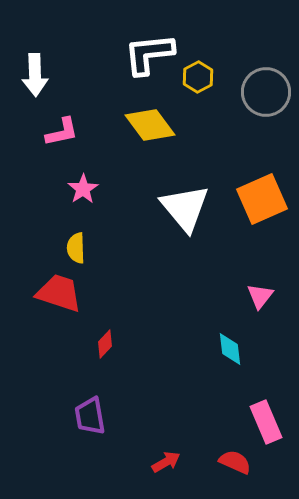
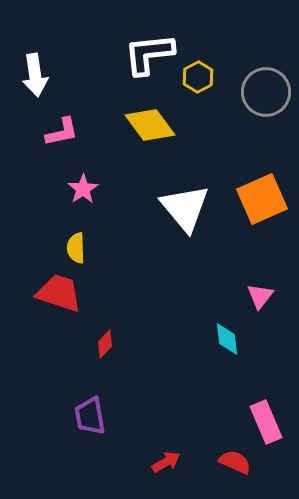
white arrow: rotated 6 degrees counterclockwise
cyan diamond: moved 3 px left, 10 px up
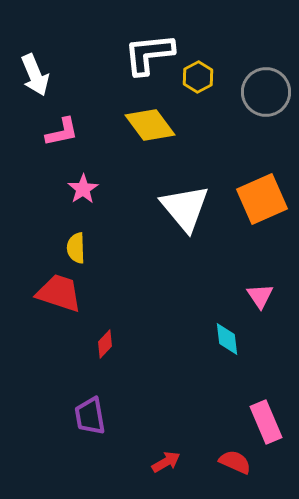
white arrow: rotated 15 degrees counterclockwise
pink triangle: rotated 12 degrees counterclockwise
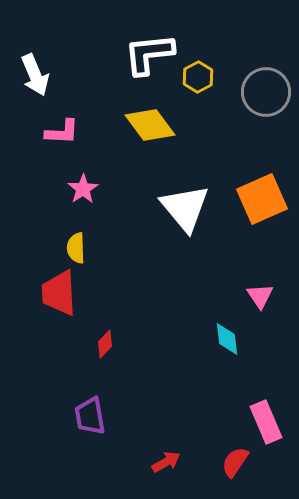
pink L-shape: rotated 15 degrees clockwise
red trapezoid: rotated 111 degrees counterclockwise
red semicircle: rotated 80 degrees counterclockwise
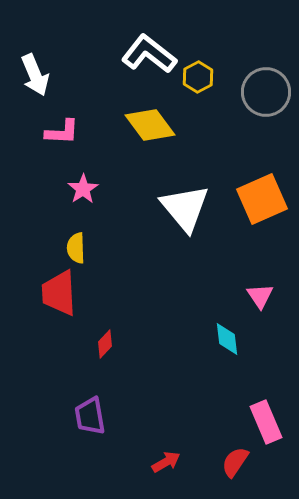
white L-shape: rotated 44 degrees clockwise
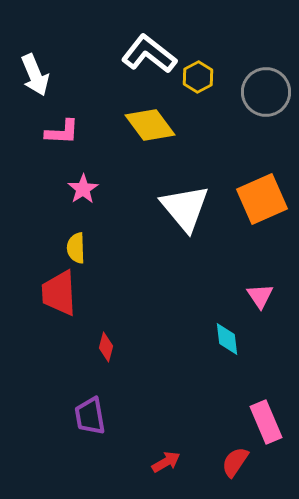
red diamond: moved 1 px right, 3 px down; rotated 28 degrees counterclockwise
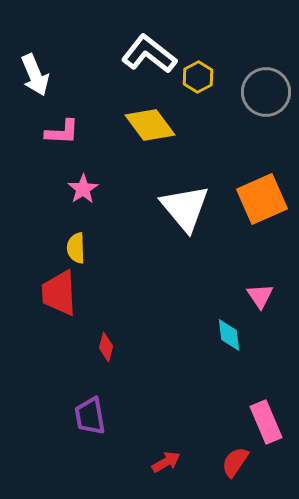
cyan diamond: moved 2 px right, 4 px up
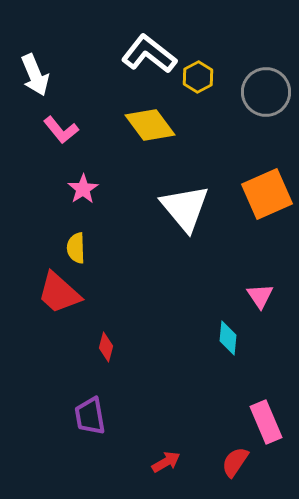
pink L-shape: moved 1 px left, 2 px up; rotated 48 degrees clockwise
orange square: moved 5 px right, 5 px up
red trapezoid: rotated 45 degrees counterclockwise
cyan diamond: moved 1 px left, 3 px down; rotated 12 degrees clockwise
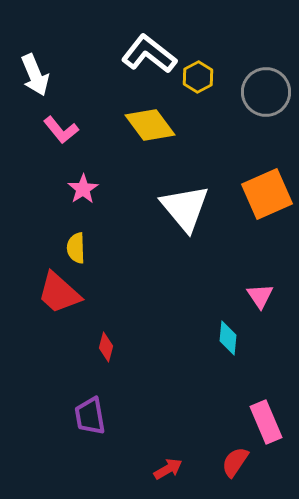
red arrow: moved 2 px right, 7 px down
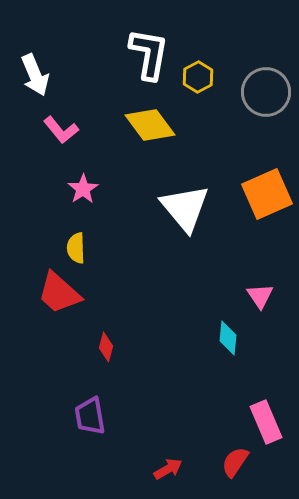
white L-shape: rotated 62 degrees clockwise
